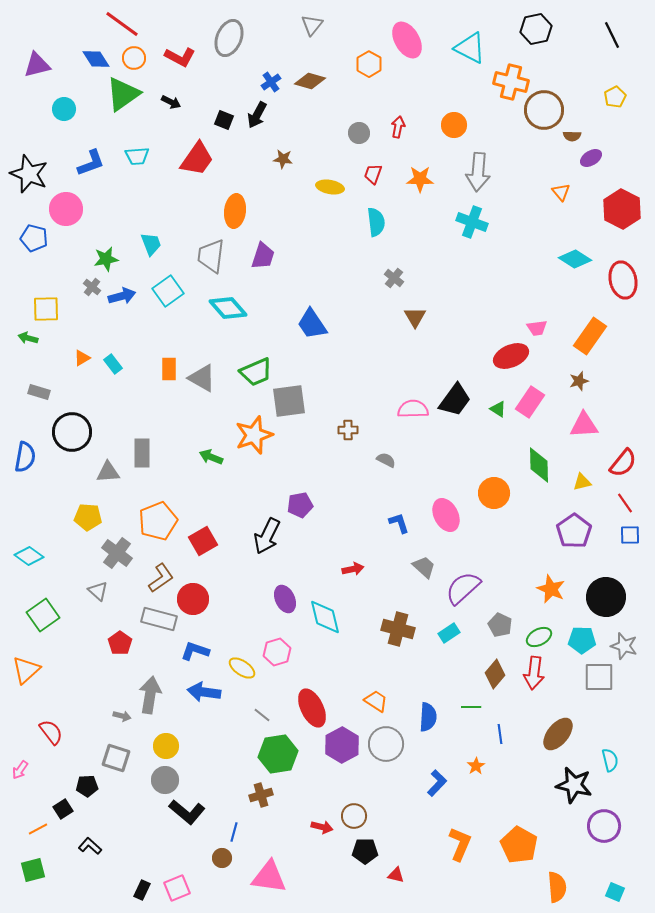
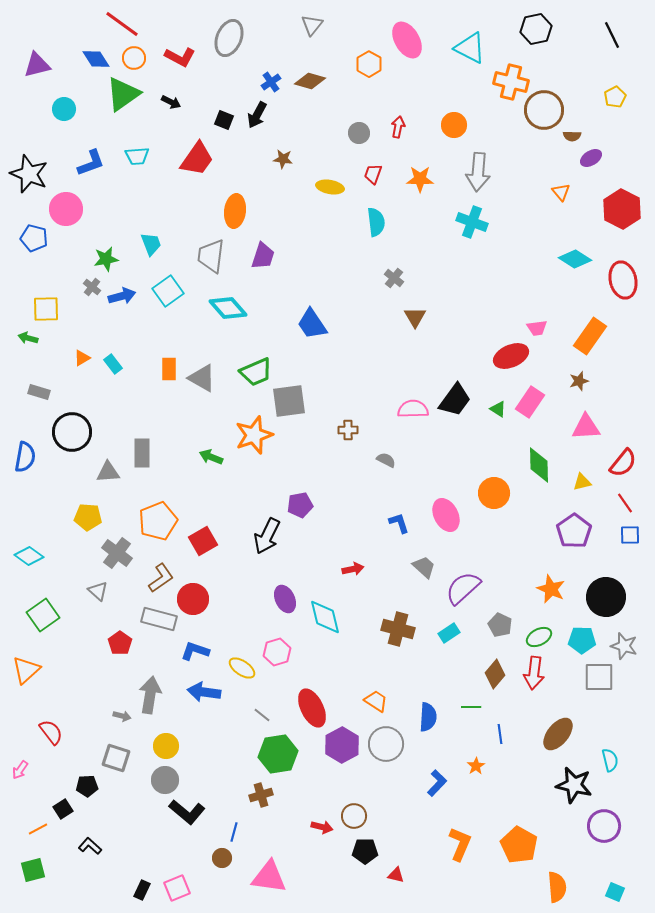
pink triangle at (584, 425): moved 2 px right, 2 px down
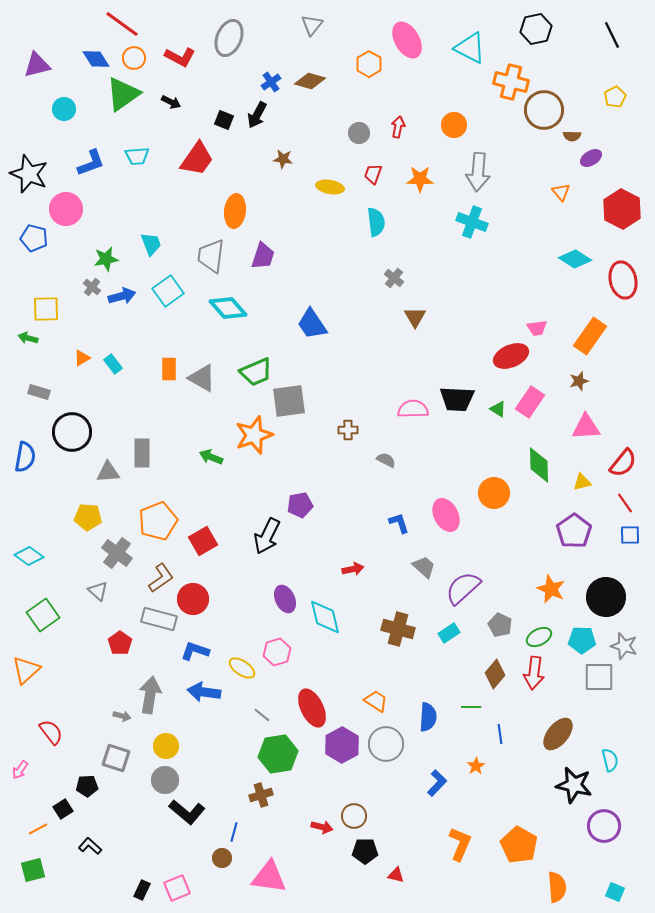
black trapezoid at (455, 400): moved 2 px right, 1 px up; rotated 57 degrees clockwise
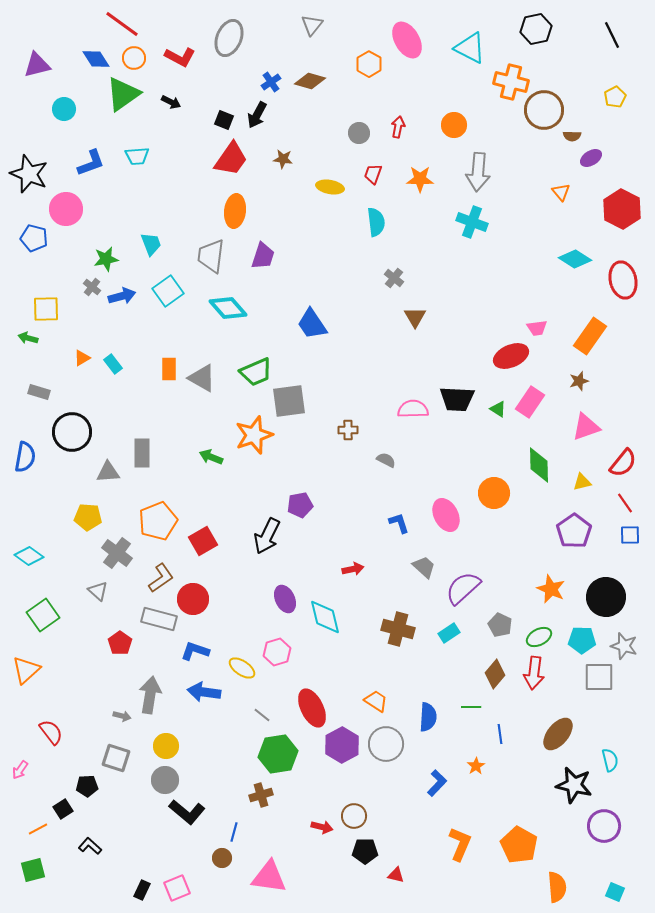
red trapezoid at (197, 159): moved 34 px right
pink triangle at (586, 427): rotated 16 degrees counterclockwise
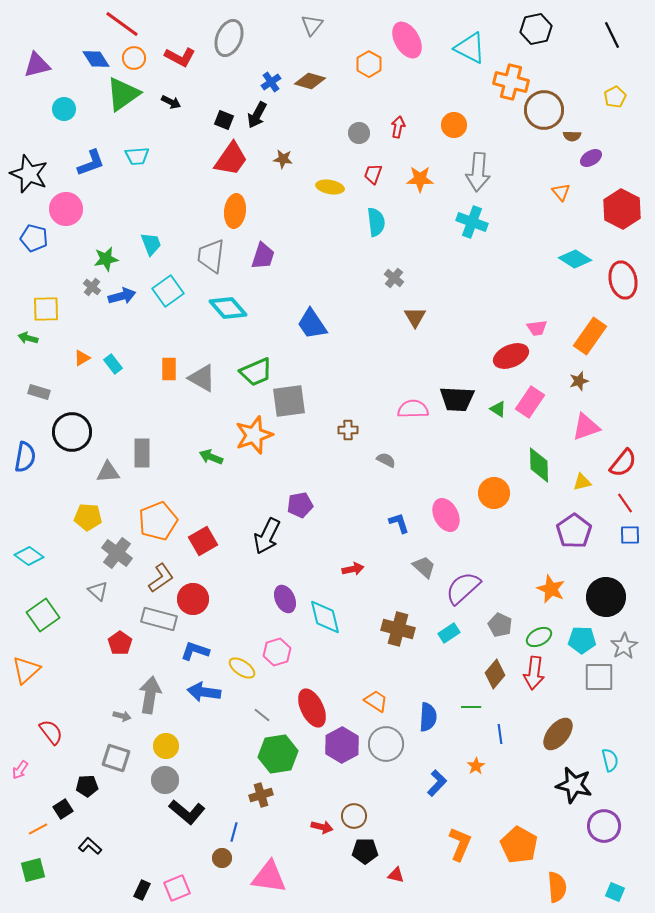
gray star at (624, 646): rotated 24 degrees clockwise
